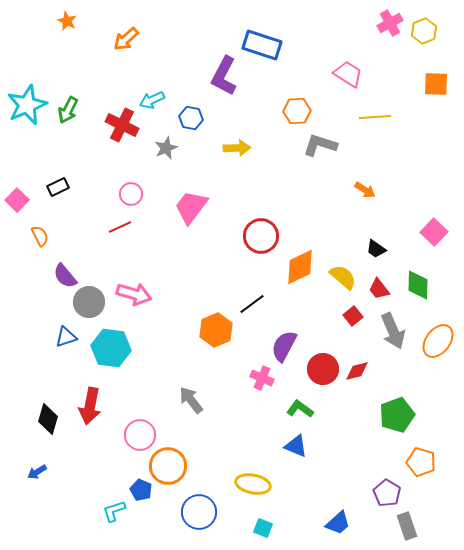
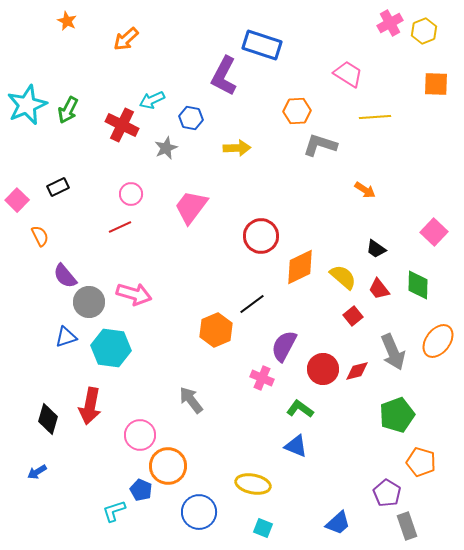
gray arrow at (393, 331): moved 21 px down
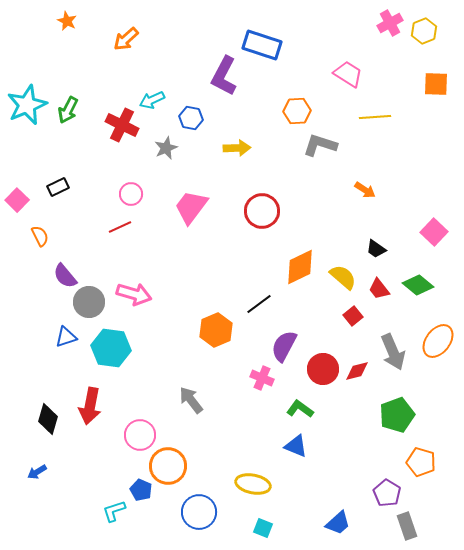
red circle at (261, 236): moved 1 px right, 25 px up
green diamond at (418, 285): rotated 52 degrees counterclockwise
black line at (252, 304): moved 7 px right
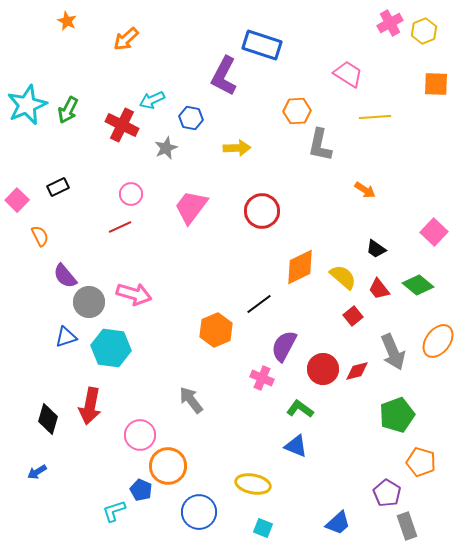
gray L-shape at (320, 145): rotated 96 degrees counterclockwise
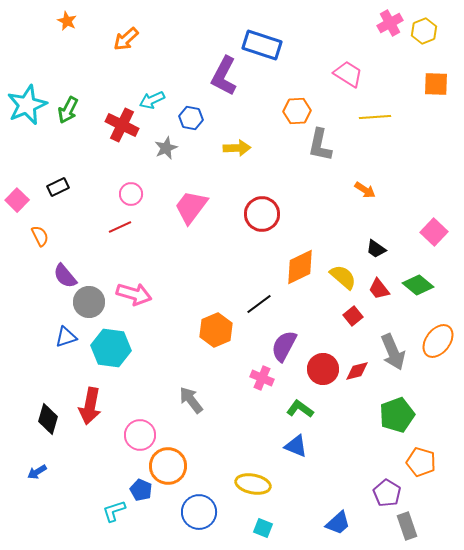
red circle at (262, 211): moved 3 px down
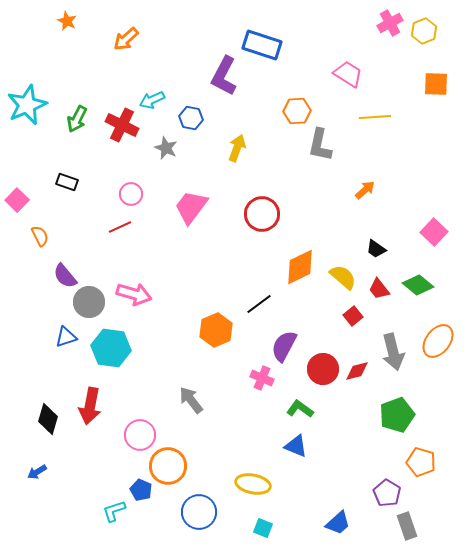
green arrow at (68, 110): moved 9 px right, 9 px down
gray star at (166, 148): rotated 25 degrees counterclockwise
yellow arrow at (237, 148): rotated 68 degrees counterclockwise
black rectangle at (58, 187): moved 9 px right, 5 px up; rotated 45 degrees clockwise
orange arrow at (365, 190): rotated 75 degrees counterclockwise
gray arrow at (393, 352): rotated 9 degrees clockwise
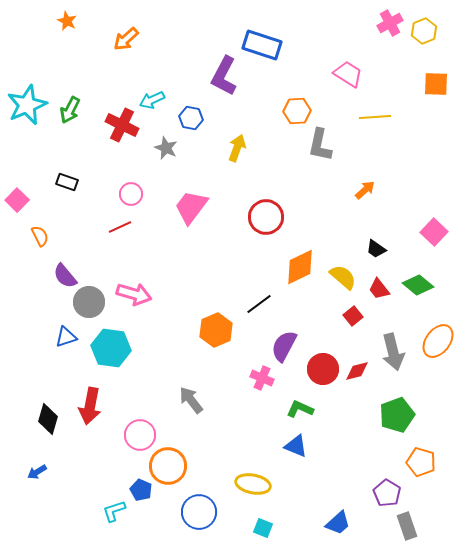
green arrow at (77, 119): moved 7 px left, 9 px up
red circle at (262, 214): moved 4 px right, 3 px down
green L-shape at (300, 409): rotated 12 degrees counterclockwise
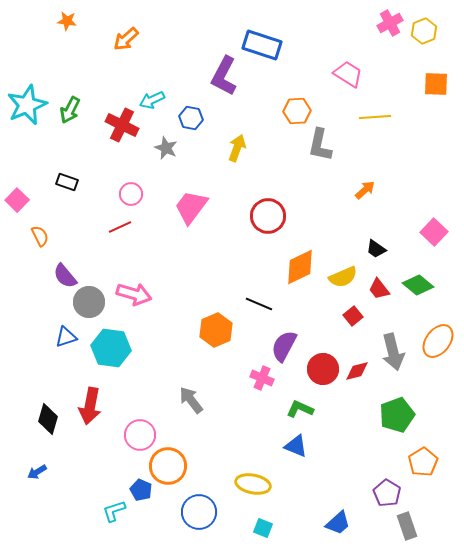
orange star at (67, 21): rotated 18 degrees counterclockwise
red circle at (266, 217): moved 2 px right, 1 px up
yellow semicircle at (343, 277): rotated 116 degrees clockwise
black line at (259, 304): rotated 60 degrees clockwise
orange pentagon at (421, 462): moved 2 px right; rotated 24 degrees clockwise
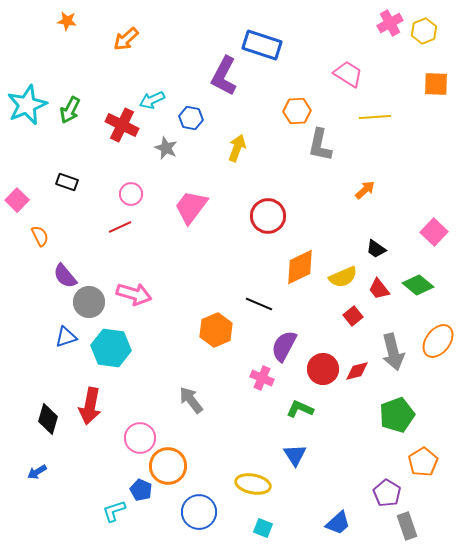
pink circle at (140, 435): moved 3 px down
blue triangle at (296, 446): moved 1 px left, 9 px down; rotated 35 degrees clockwise
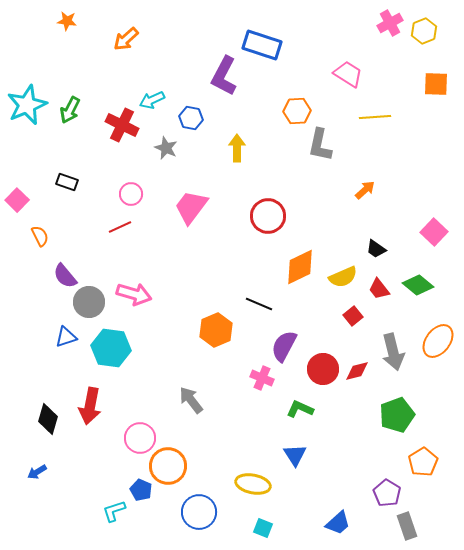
yellow arrow at (237, 148): rotated 20 degrees counterclockwise
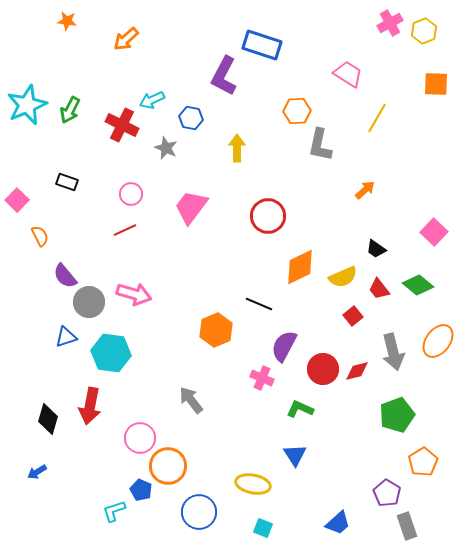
yellow line at (375, 117): moved 2 px right, 1 px down; rotated 56 degrees counterclockwise
red line at (120, 227): moved 5 px right, 3 px down
cyan hexagon at (111, 348): moved 5 px down
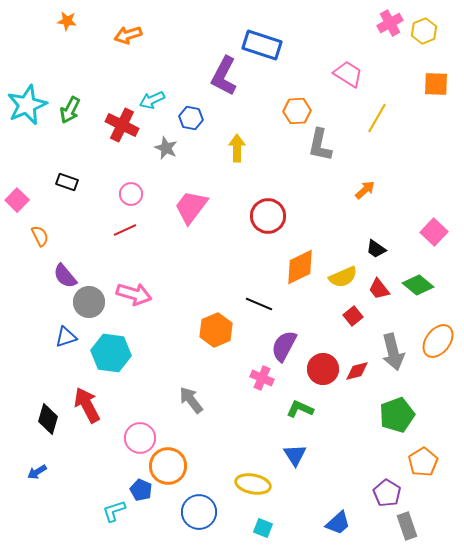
orange arrow at (126, 39): moved 2 px right, 4 px up; rotated 24 degrees clockwise
red arrow at (90, 406): moved 3 px left, 1 px up; rotated 141 degrees clockwise
